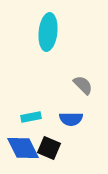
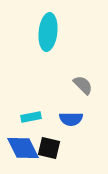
black square: rotated 10 degrees counterclockwise
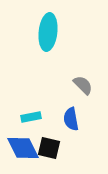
blue semicircle: rotated 80 degrees clockwise
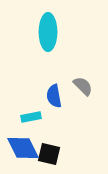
cyan ellipse: rotated 6 degrees counterclockwise
gray semicircle: moved 1 px down
blue semicircle: moved 17 px left, 23 px up
black square: moved 6 px down
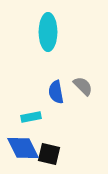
blue semicircle: moved 2 px right, 4 px up
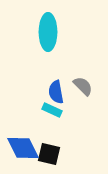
cyan rectangle: moved 21 px right, 7 px up; rotated 36 degrees clockwise
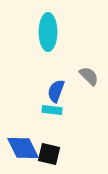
gray semicircle: moved 6 px right, 10 px up
blue semicircle: moved 1 px up; rotated 30 degrees clockwise
cyan rectangle: rotated 18 degrees counterclockwise
